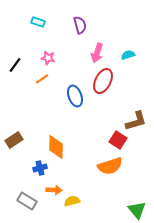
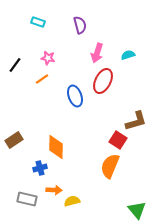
orange semicircle: rotated 130 degrees clockwise
gray rectangle: moved 2 px up; rotated 18 degrees counterclockwise
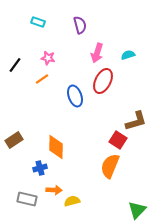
green triangle: rotated 24 degrees clockwise
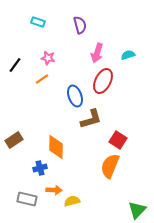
brown L-shape: moved 45 px left, 2 px up
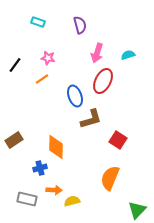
orange semicircle: moved 12 px down
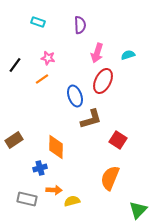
purple semicircle: rotated 12 degrees clockwise
green triangle: moved 1 px right
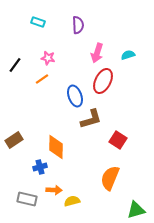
purple semicircle: moved 2 px left
blue cross: moved 1 px up
green triangle: moved 2 px left; rotated 30 degrees clockwise
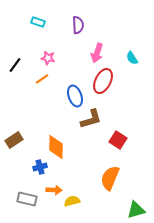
cyan semicircle: moved 4 px right, 3 px down; rotated 104 degrees counterclockwise
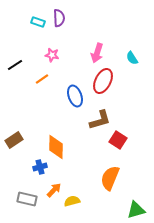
purple semicircle: moved 19 px left, 7 px up
pink star: moved 4 px right, 3 px up
black line: rotated 21 degrees clockwise
brown L-shape: moved 9 px right, 1 px down
orange arrow: rotated 49 degrees counterclockwise
